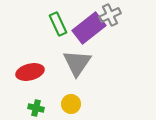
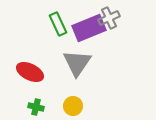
gray cross: moved 1 px left, 3 px down
purple rectangle: rotated 16 degrees clockwise
red ellipse: rotated 40 degrees clockwise
yellow circle: moved 2 px right, 2 px down
green cross: moved 1 px up
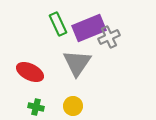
gray cross: moved 19 px down
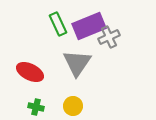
purple rectangle: moved 2 px up
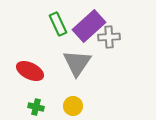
purple rectangle: rotated 20 degrees counterclockwise
gray cross: rotated 20 degrees clockwise
red ellipse: moved 1 px up
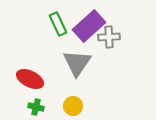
red ellipse: moved 8 px down
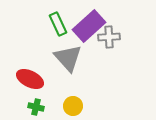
gray triangle: moved 9 px left, 5 px up; rotated 16 degrees counterclockwise
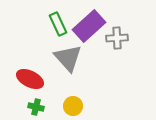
gray cross: moved 8 px right, 1 px down
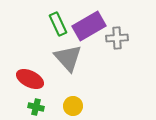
purple rectangle: rotated 12 degrees clockwise
